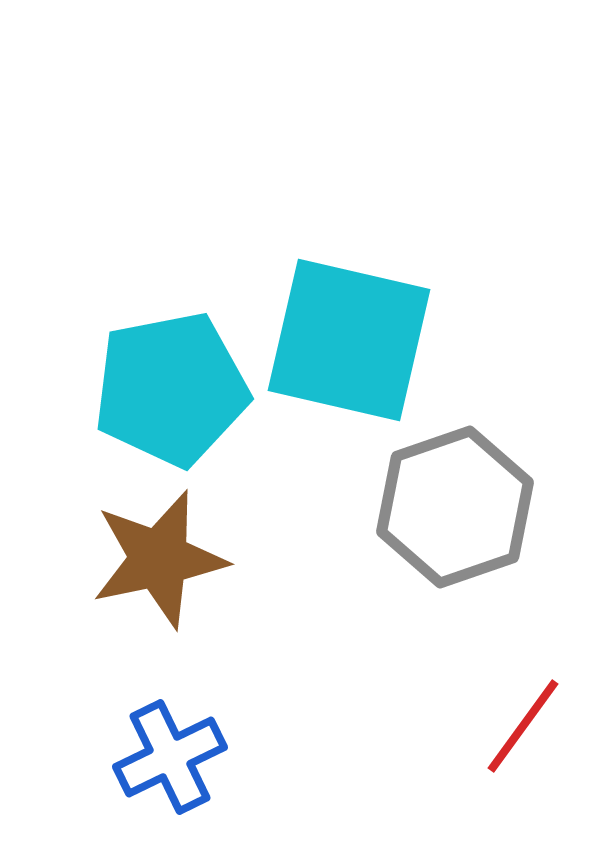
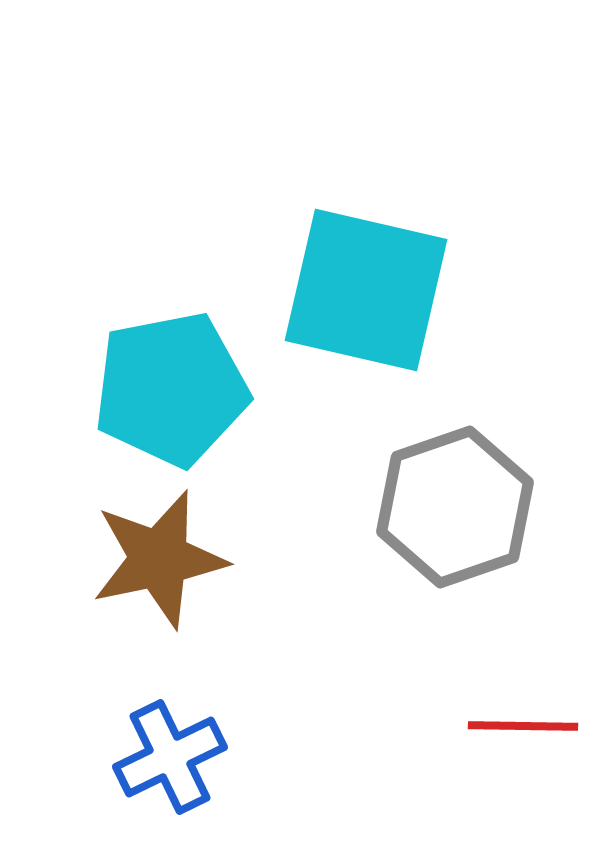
cyan square: moved 17 px right, 50 px up
red line: rotated 55 degrees clockwise
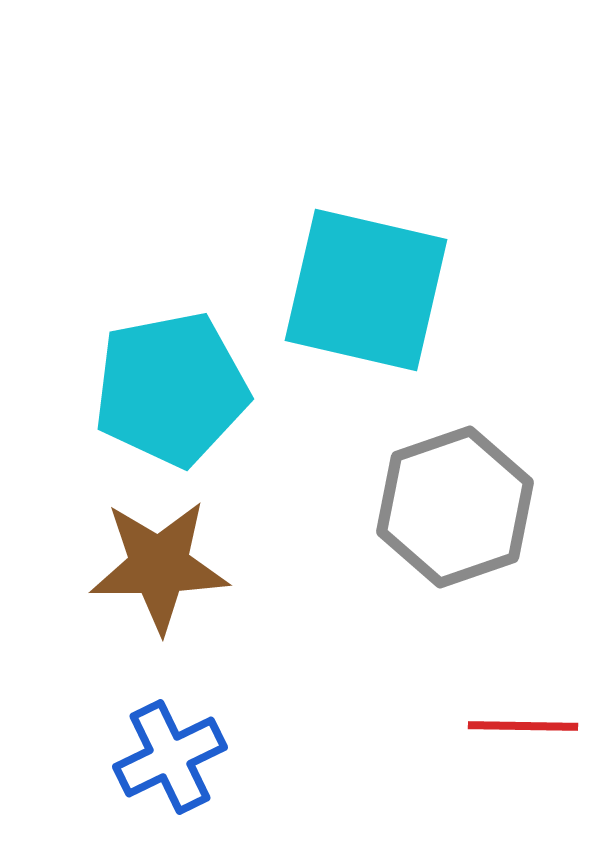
brown star: moved 7 px down; rotated 11 degrees clockwise
